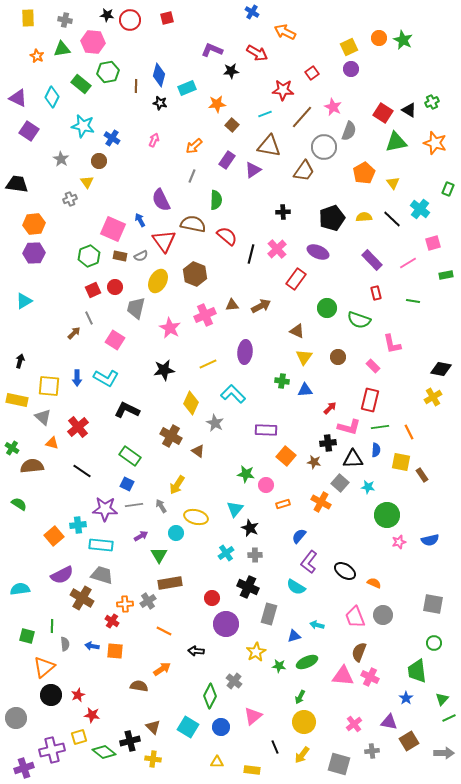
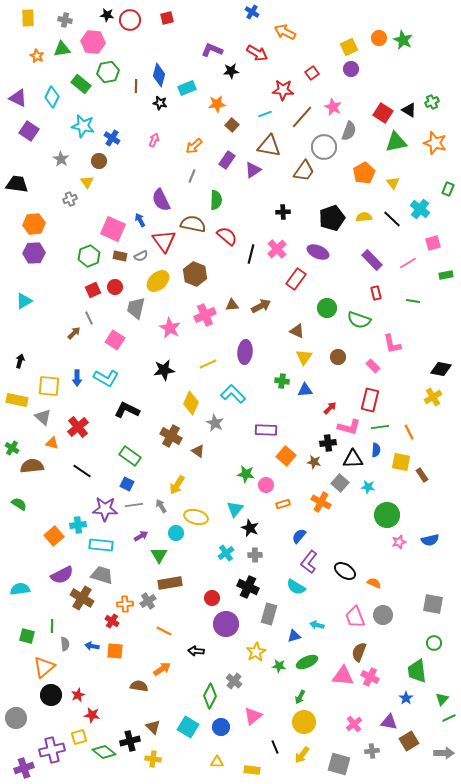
yellow ellipse at (158, 281): rotated 20 degrees clockwise
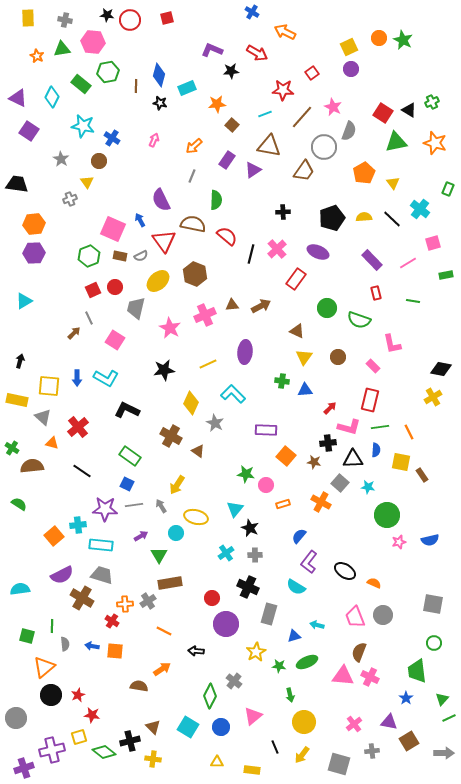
green arrow at (300, 697): moved 10 px left, 2 px up; rotated 40 degrees counterclockwise
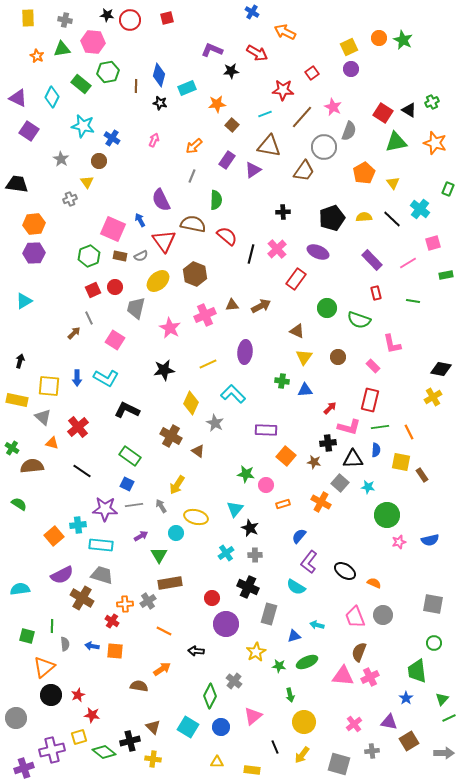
pink cross at (370, 677): rotated 36 degrees clockwise
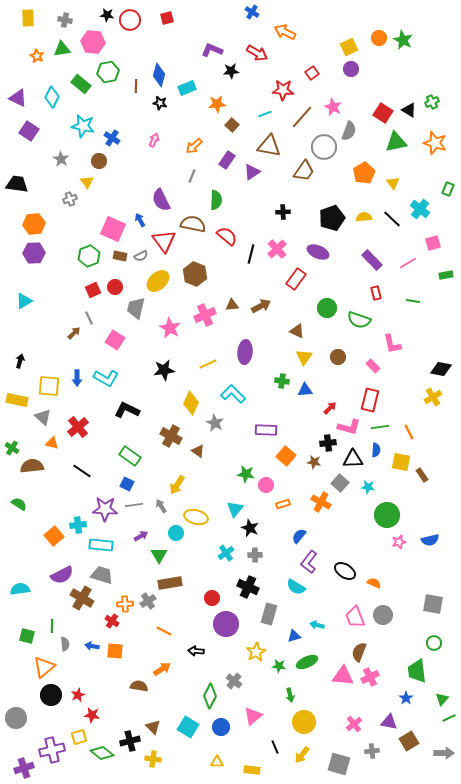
purple triangle at (253, 170): moved 1 px left, 2 px down
green diamond at (104, 752): moved 2 px left, 1 px down
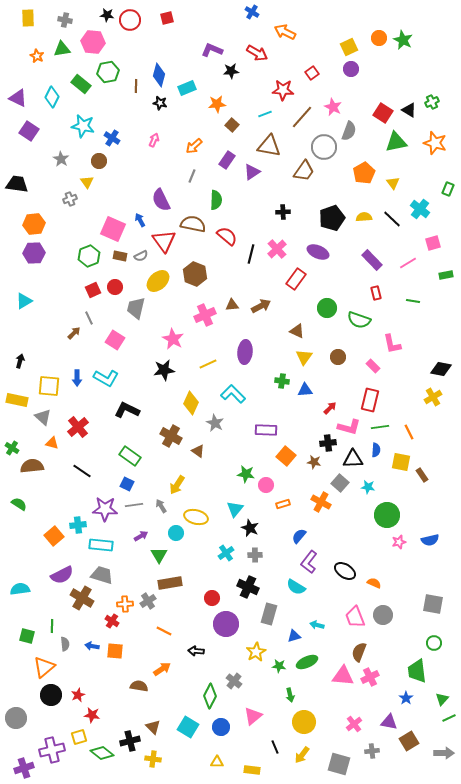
pink star at (170, 328): moved 3 px right, 11 px down
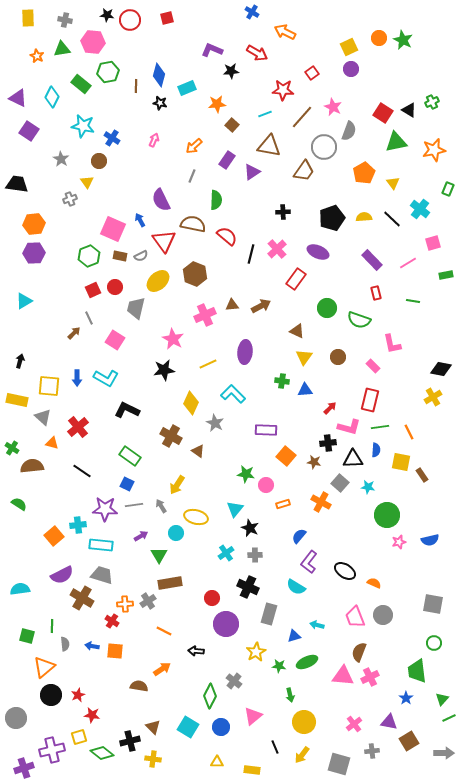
orange star at (435, 143): moved 1 px left, 7 px down; rotated 30 degrees counterclockwise
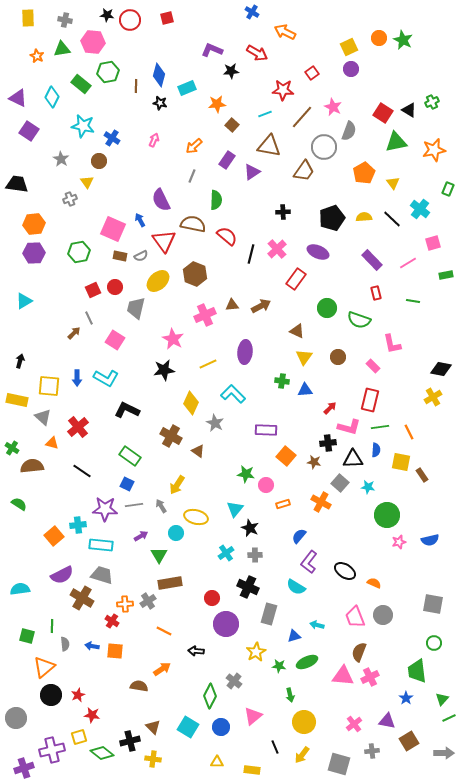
green hexagon at (89, 256): moved 10 px left, 4 px up; rotated 10 degrees clockwise
purple triangle at (389, 722): moved 2 px left, 1 px up
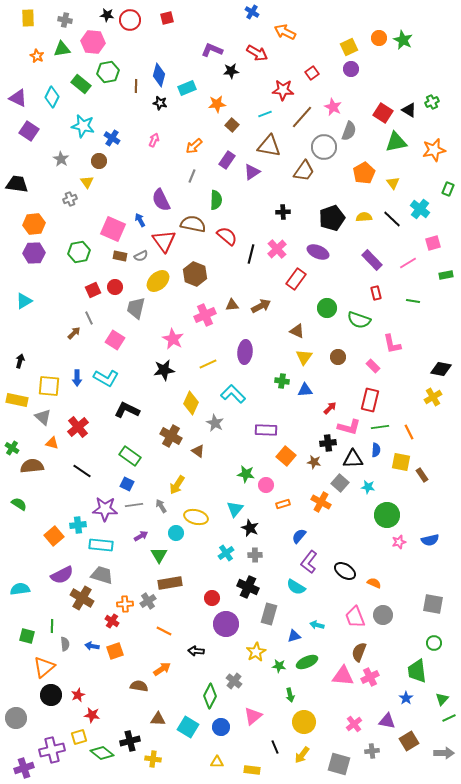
orange square at (115, 651): rotated 24 degrees counterclockwise
brown triangle at (153, 727): moved 5 px right, 8 px up; rotated 42 degrees counterclockwise
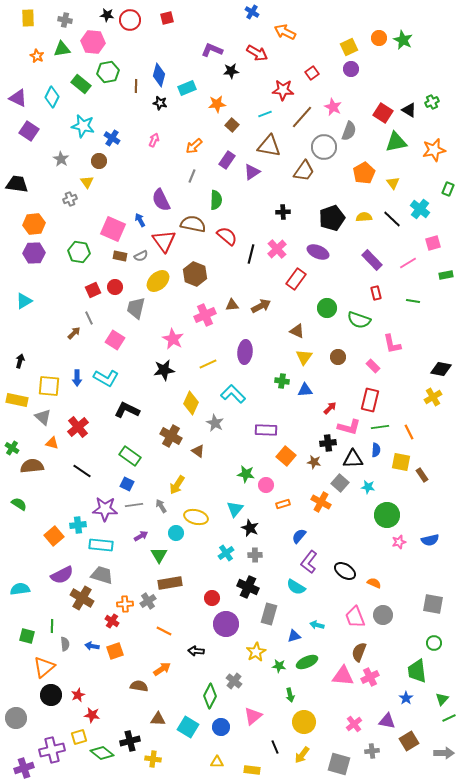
green hexagon at (79, 252): rotated 20 degrees clockwise
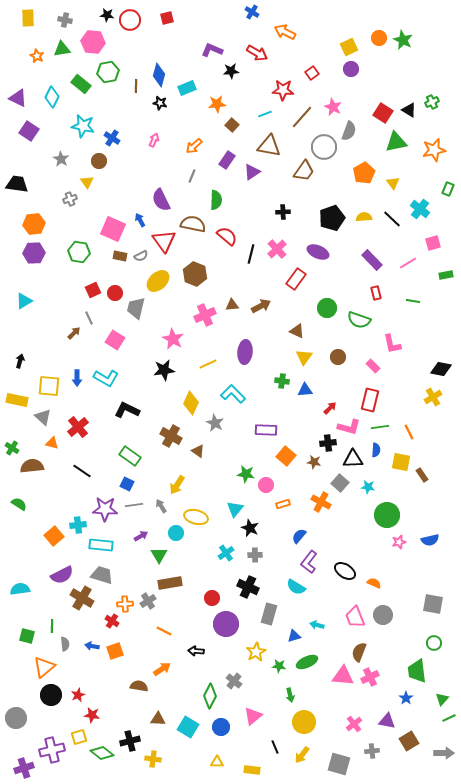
red circle at (115, 287): moved 6 px down
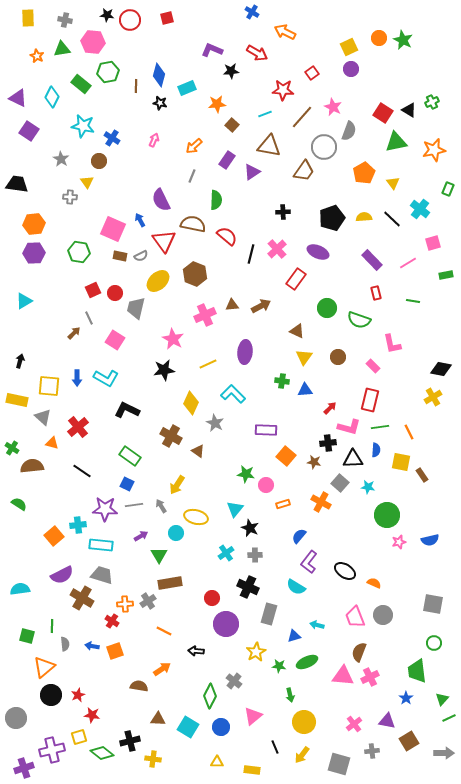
gray cross at (70, 199): moved 2 px up; rotated 24 degrees clockwise
